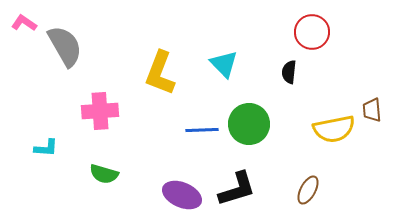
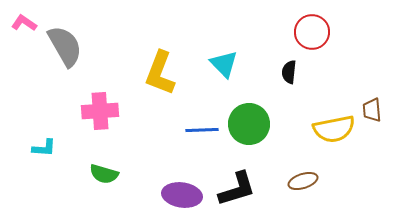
cyan L-shape: moved 2 px left
brown ellipse: moved 5 px left, 9 px up; rotated 44 degrees clockwise
purple ellipse: rotated 15 degrees counterclockwise
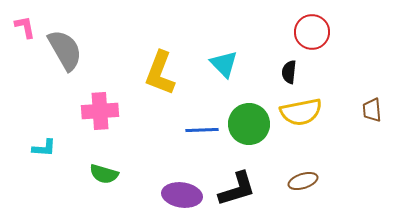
pink L-shape: moved 1 px right, 4 px down; rotated 45 degrees clockwise
gray semicircle: moved 4 px down
yellow semicircle: moved 33 px left, 17 px up
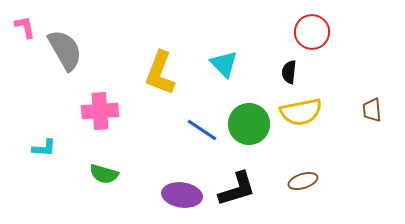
blue line: rotated 36 degrees clockwise
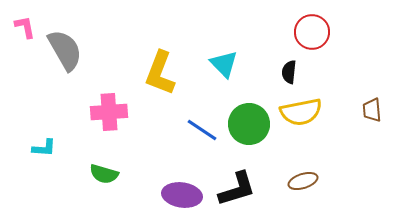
pink cross: moved 9 px right, 1 px down
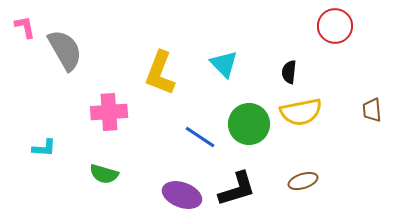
red circle: moved 23 px right, 6 px up
blue line: moved 2 px left, 7 px down
purple ellipse: rotated 12 degrees clockwise
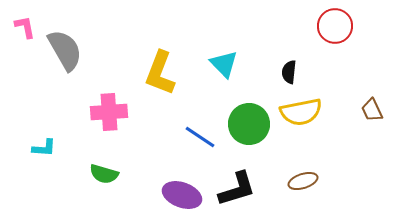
brown trapezoid: rotated 20 degrees counterclockwise
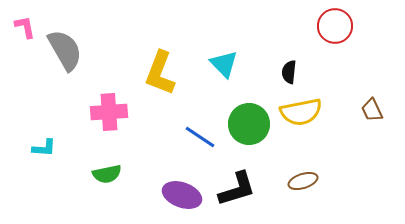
green semicircle: moved 3 px right; rotated 28 degrees counterclockwise
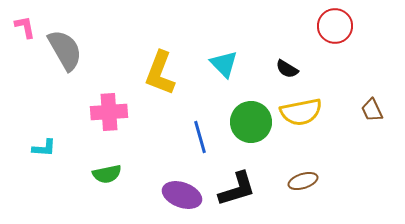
black semicircle: moved 2 px left, 3 px up; rotated 65 degrees counterclockwise
green circle: moved 2 px right, 2 px up
blue line: rotated 40 degrees clockwise
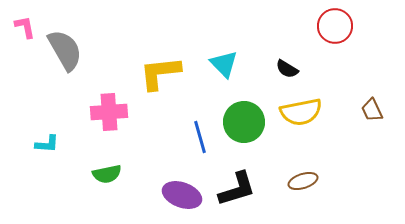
yellow L-shape: rotated 63 degrees clockwise
green circle: moved 7 px left
cyan L-shape: moved 3 px right, 4 px up
